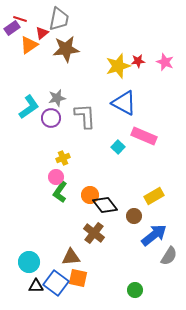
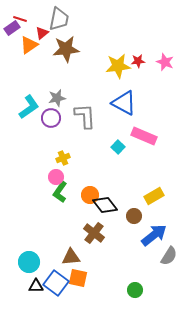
yellow star: rotated 10 degrees clockwise
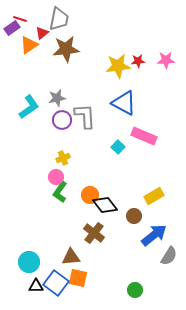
pink star: moved 1 px right, 2 px up; rotated 24 degrees counterclockwise
purple circle: moved 11 px right, 2 px down
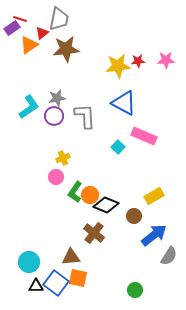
purple circle: moved 8 px left, 4 px up
green L-shape: moved 15 px right
black diamond: moved 1 px right; rotated 30 degrees counterclockwise
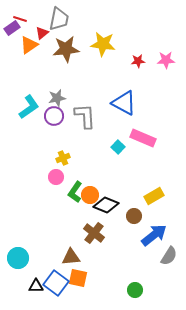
yellow star: moved 15 px left, 22 px up; rotated 15 degrees clockwise
pink rectangle: moved 1 px left, 2 px down
cyan circle: moved 11 px left, 4 px up
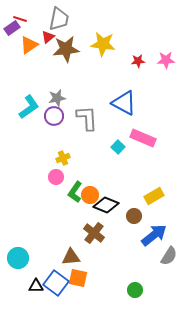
red triangle: moved 6 px right, 4 px down
gray L-shape: moved 2 px right, 2 px down
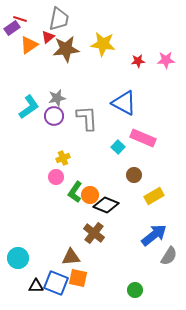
brown circle: moved 41 px up
blue square: rotated 15 degrees counterclockwise
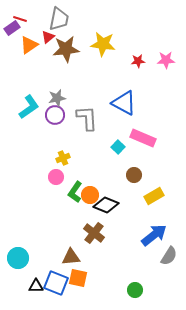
purple circle: moved 1 px right, 1 px up
